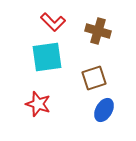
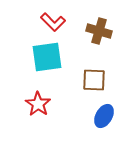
brown cross: moved 1 px right
brown square: moved 2 px down; rotated 20 degrees clockwise
red star: rotated 15 degrees clockwise
blue ellipse: moved 6 px down
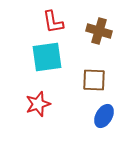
red L-shape: rotated 35 degrees clockwise
red star: rotated 20 degrees clockwise
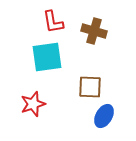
brown cross: moved 5 px left
brown square: moved 4 px left, 7 px down
red star: moved 5 px left
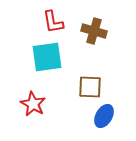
red star: rotated 25 degrees counterclockwise
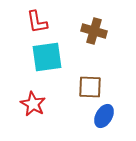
red L-shape: moved 16 px left
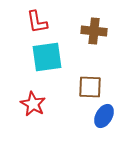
brown cross: rotated 10 degrees counterclockwise
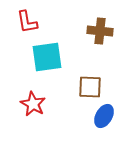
red L-shape: moved 10 px left
brown cross: moved 6 px right
